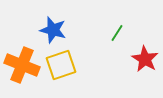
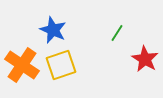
blue star: rotated 8 degrees clockwise
orange cross: rotated 12 degrees clockwise
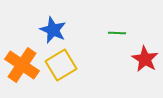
green line: rotated 60 degrees clockwise
yellow square: rotated 12 degrees counterclockwise
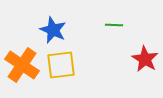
green line: moved 3 px left, 8 px up
yellow square: rotated 24 degrees clockwise
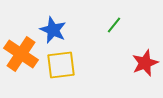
green line: rotated 54 degrees counterclockwise
red star: moved 4 px down; rotated 20 degrees clockwise
orange cross: moved 1 px left, 11 px up
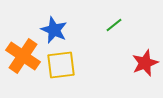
green line: rotated 12 degrees clockwise
blue star: moved 1 px right
orange cross: moved 2 px right, 2 px down
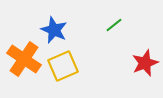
orange cross: moved 1 px right, 3 px down
yellow square: moved 2 px right, 1 px down; rotated 16 degrees counterclockwise
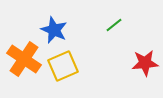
red star: rotated 16 degrees clockwise
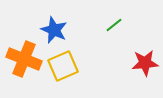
orange cross: rotated 12 degrees counterclockwise
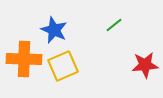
orange cross: rotated 20 degrees counterclockwise
red star: moved 2 px down
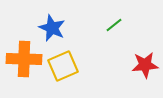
blue star: moved 2 px left, 2 px up
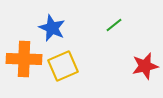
red star: moved 1 px down; rotated 8 degrees counterclockwise
